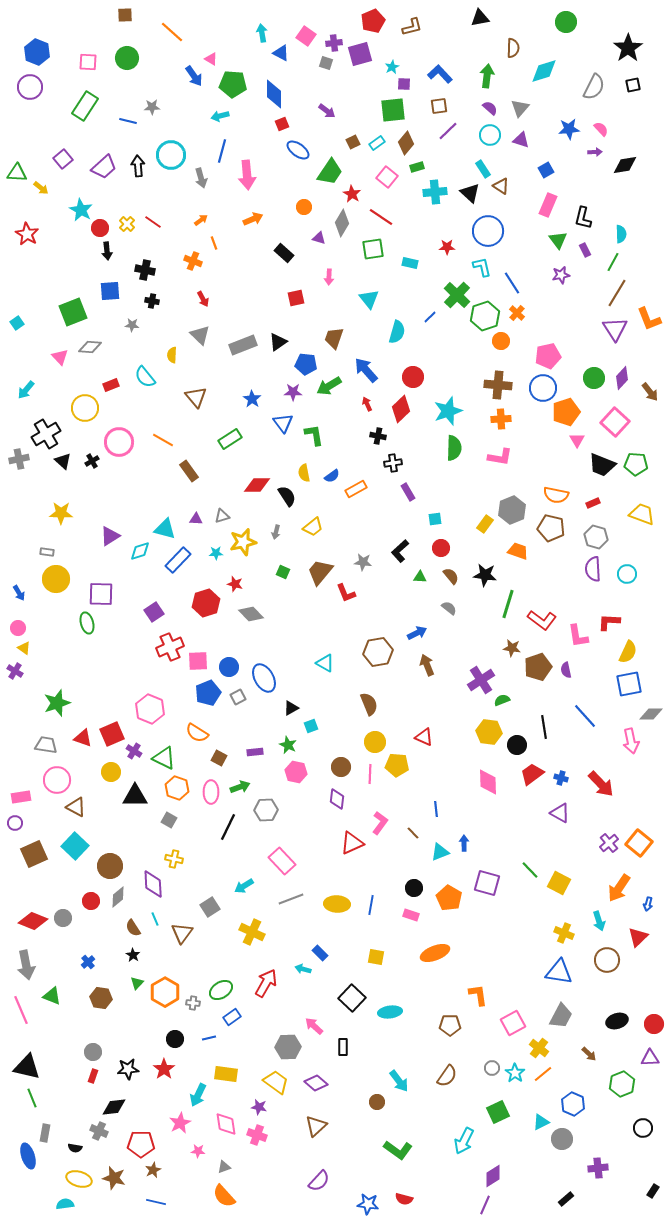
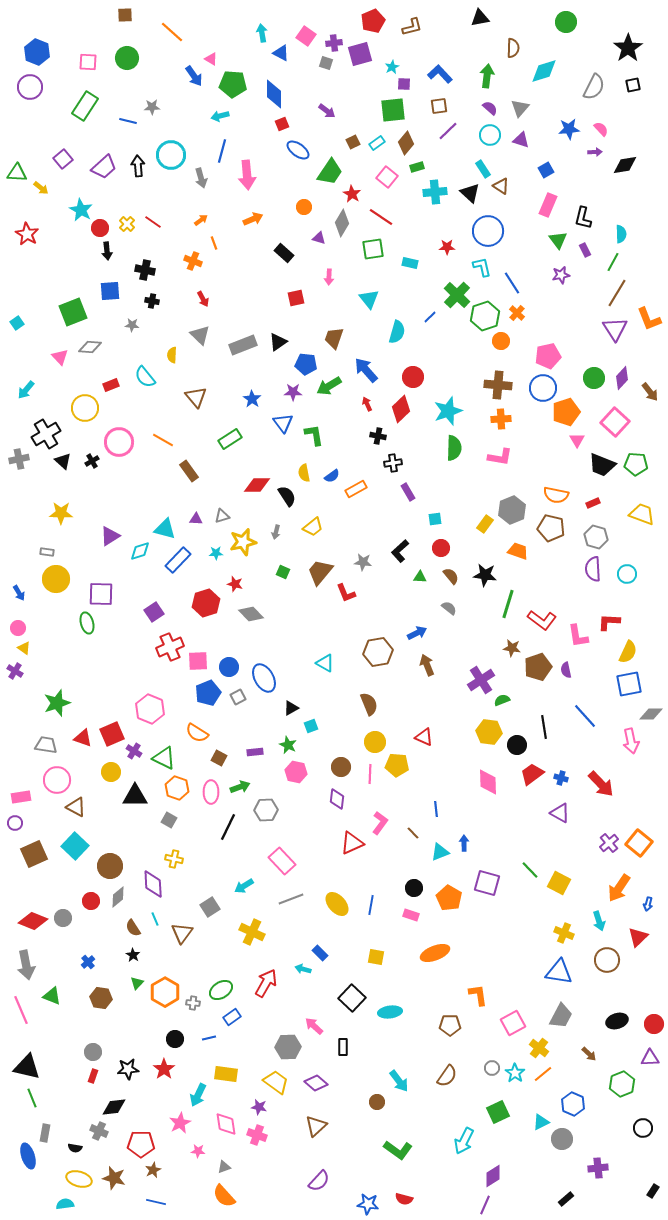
yellow ellipse at (337, 904): rotated 45 degrees clockwise
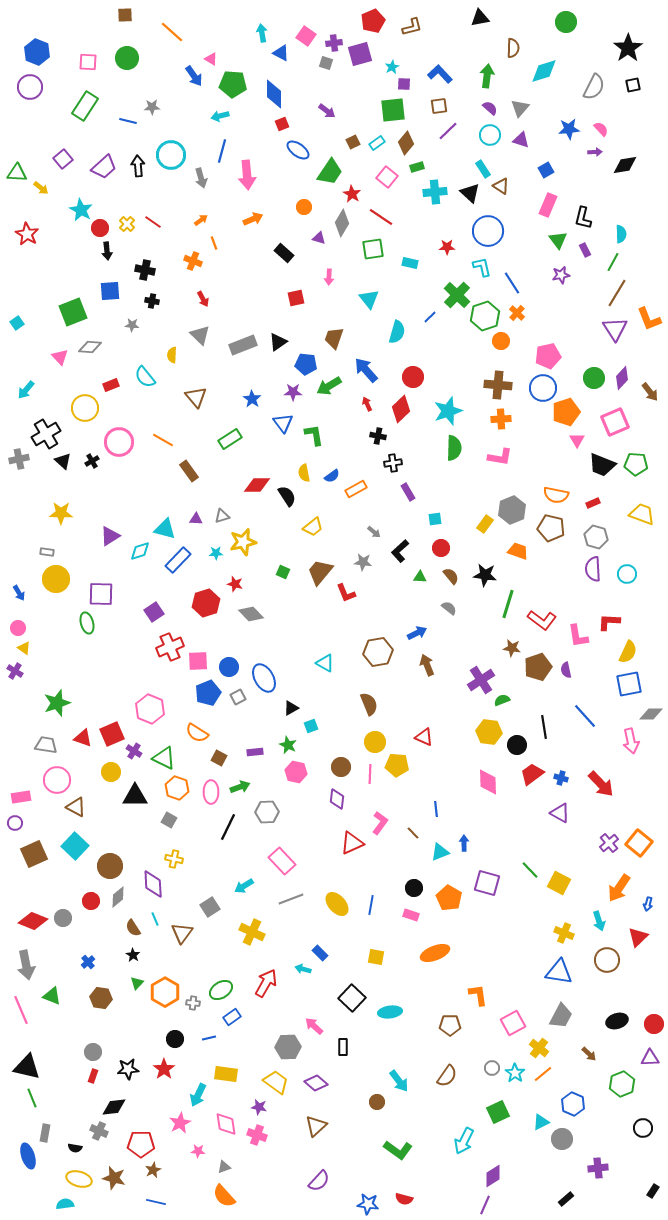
pink square at (615, 422): rotated 24 degrees clockwise
gray arrow at (276, 532): moved 98 px right; rotated 64 degrees counterclockwise
gray hexagon at (266, 810): moved 1 px right, 2 px down
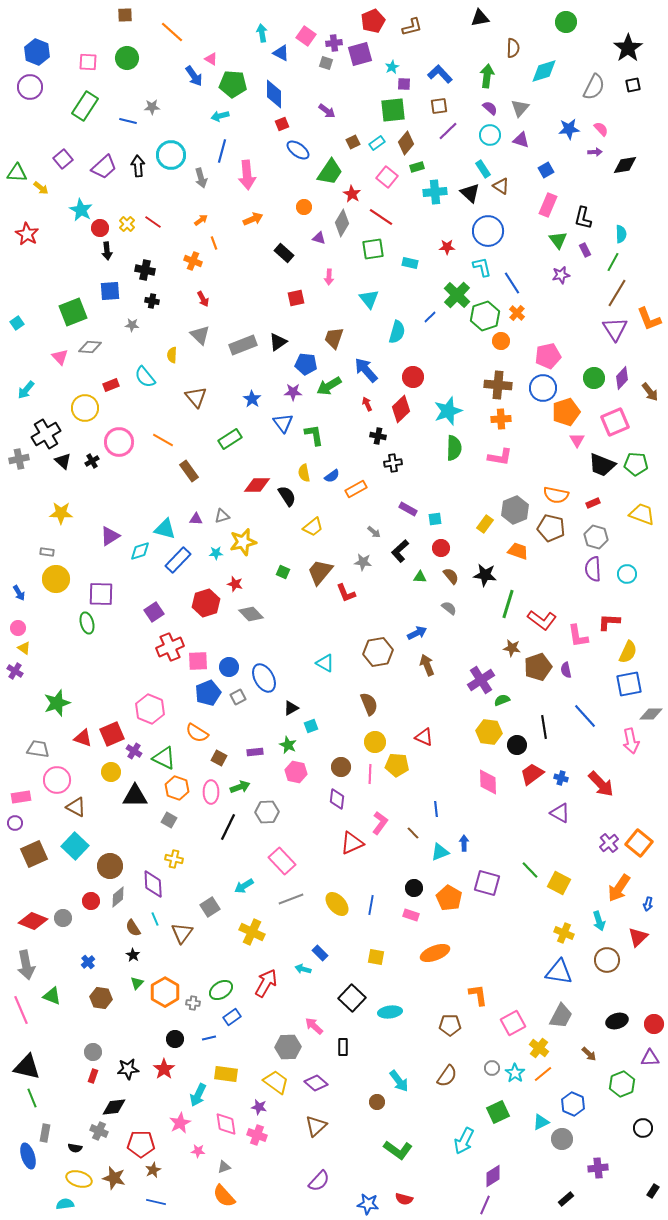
purple rectangle at (408, 492): moved 17 px down; rotated 30 degrees counterclockwise
gray hexagon at (512, 510): moved 3 px right
gray trapezoid at (46, 745): moved 8 px left, 4 px down
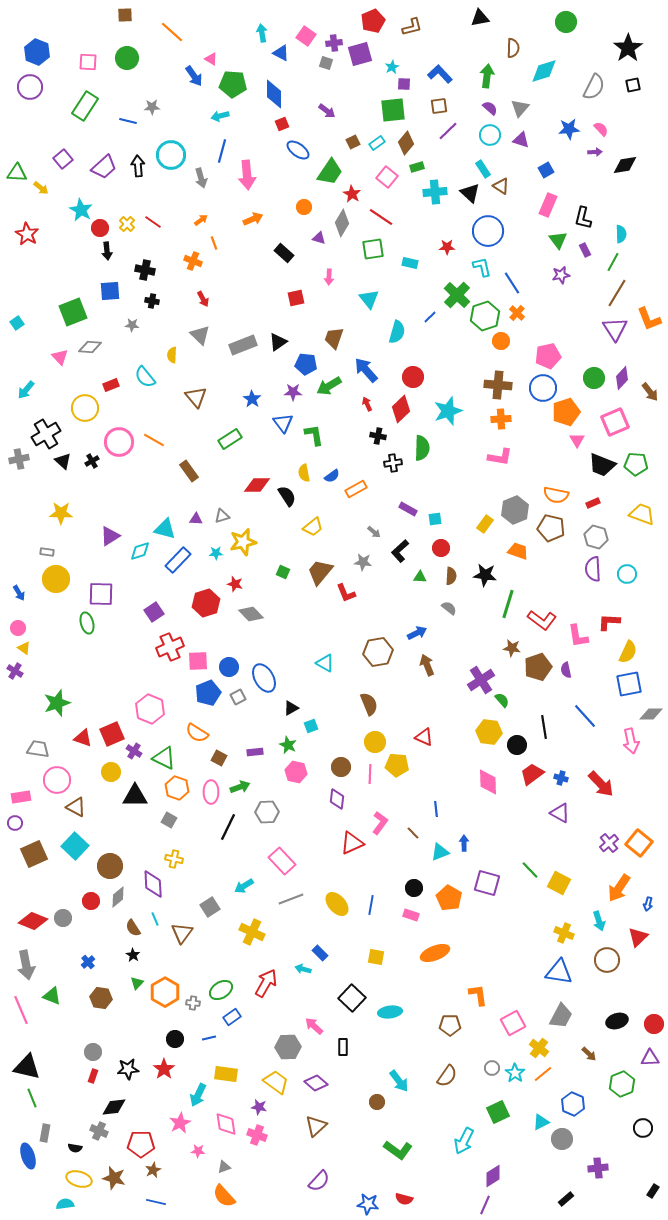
orange line at (163, 440): moved 9 px left
green semicircle at (454, 448): moved 32 px left
brown semicircle at (451, 576): rotated 42 degrees clockwise
green semicircle at (502, 700): rotated 70 degrees clockwise
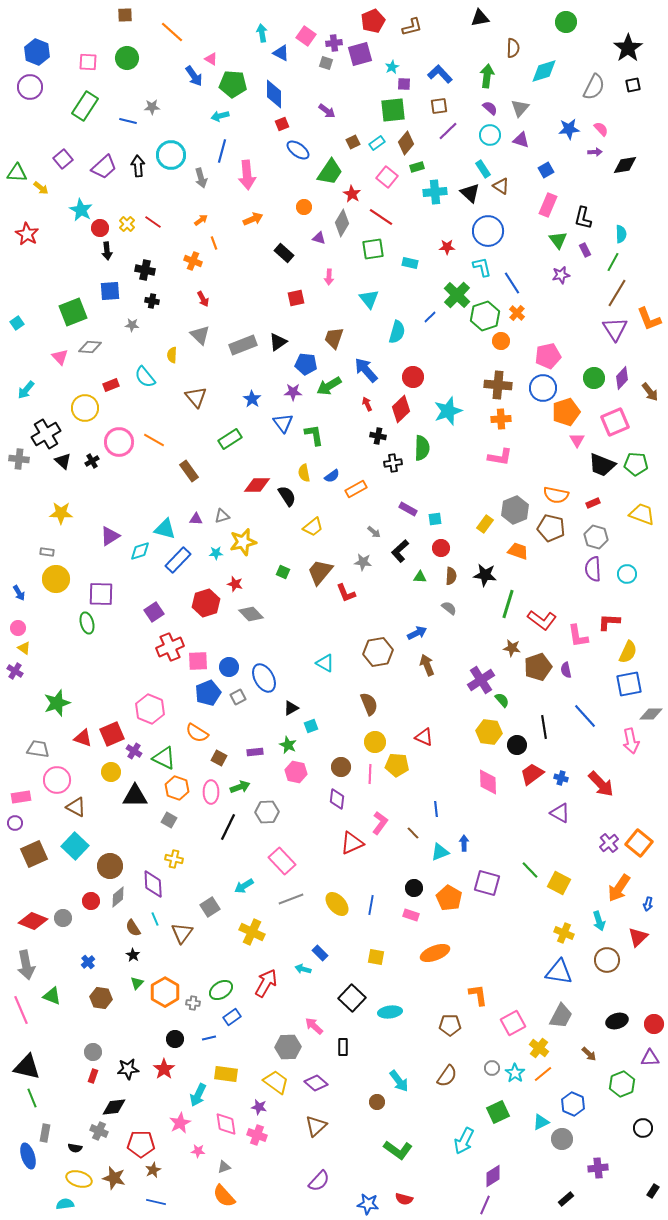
gray cross at (19, 459): rotated 18 degrees clockwise
